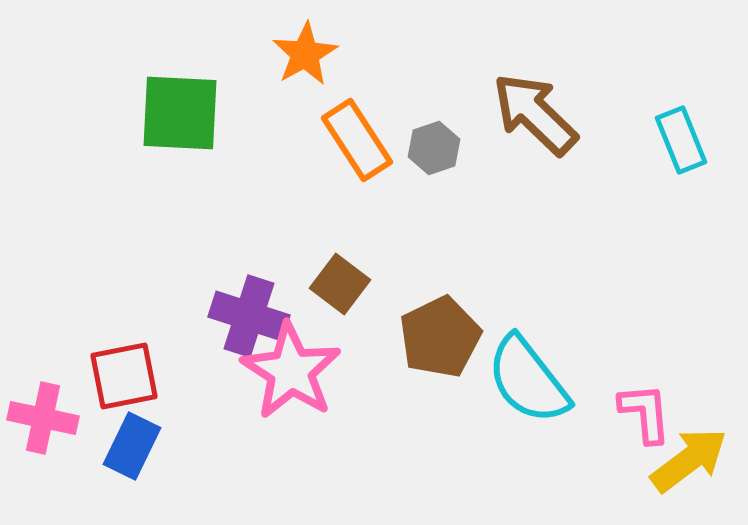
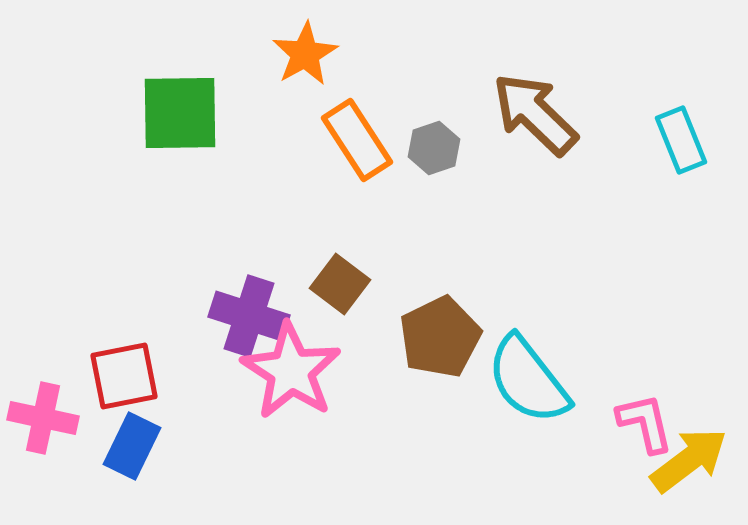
green square: rotated 4 degrees counterclockwise
pink L-shape: moved 10 px down; rotated 8 degrees counterclockwise
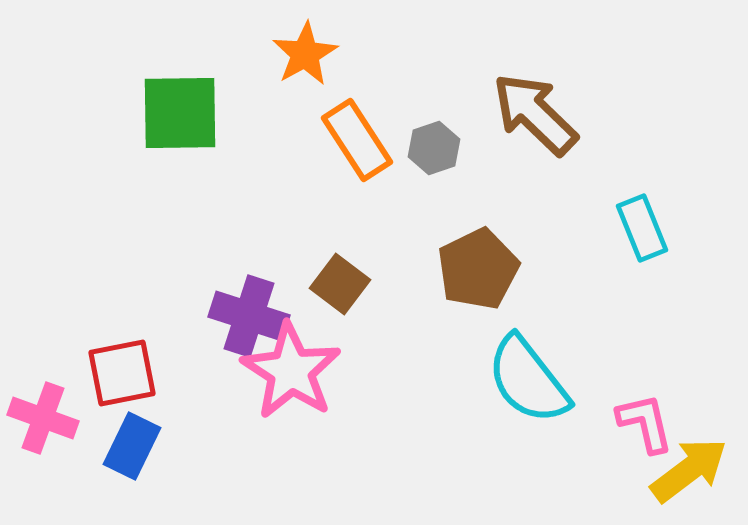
cyan rectangle: moved 39 px left, 88 px down
brown pentagon: moved 38 px right, 68 px up
red square: moved 2 px left, 3 px up
pink cross: rotated 8 degrees clockwise
yellow arrow: moved 10 px down
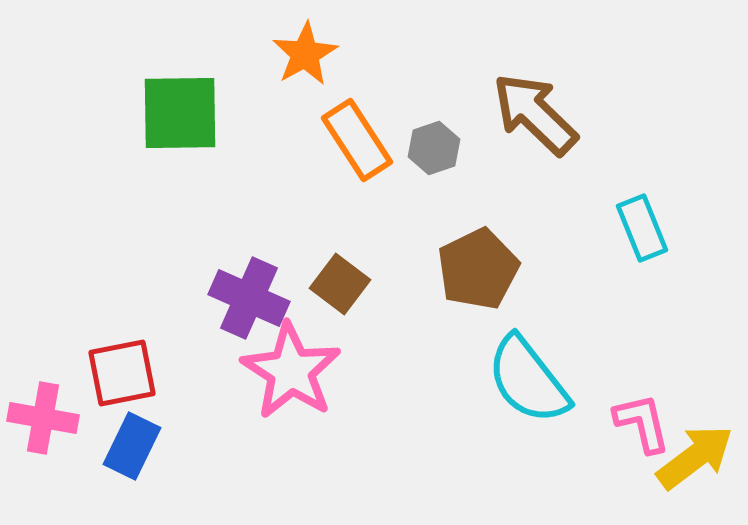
purple cross: moved 18 px up; rotated 6 degrees clockwise
pink cross: rotated 10 degrees counterclockwise
pink L-shape: moved 3 px left
yellow arrow: moved 6 px right, 13 px up
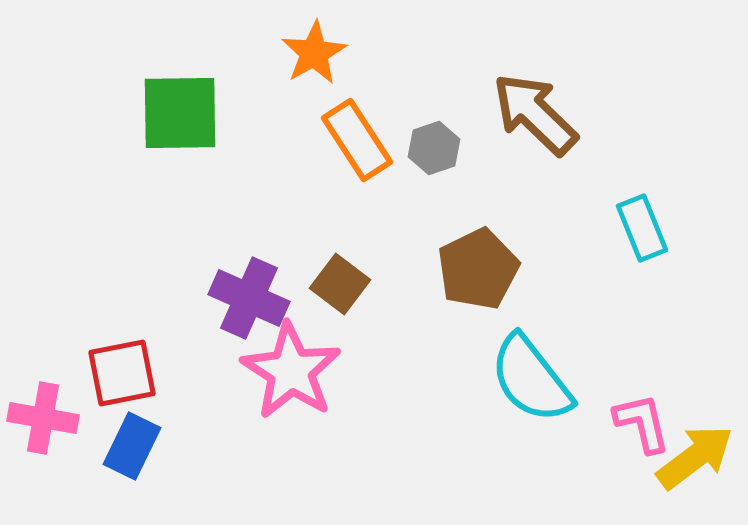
orange star: moved 9 px right, 1 px up
cyan semicircle: moved 3 px right, 1 px up
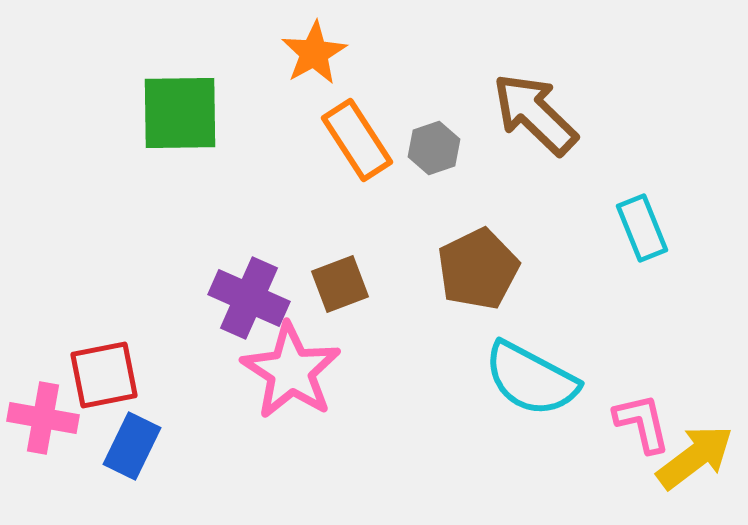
brown square: rotated 32 degrees clockwise
red square: moved 18 px left, 2 px down
cyan semicircle: rotated 24 degrees counterclockwise
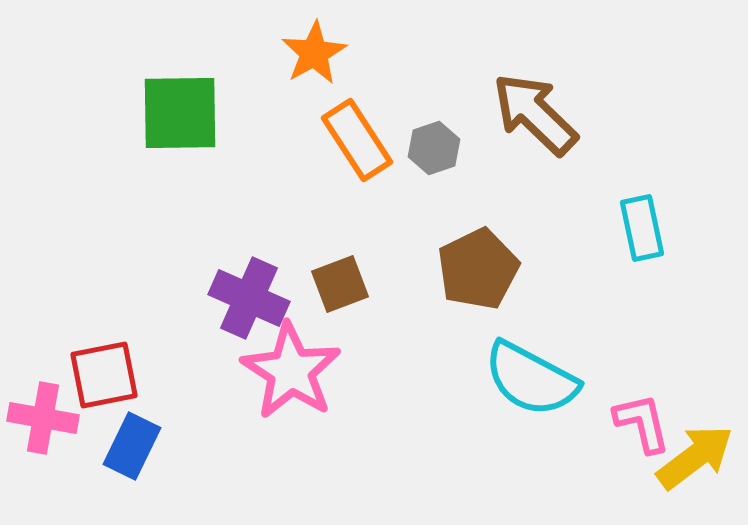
cyan rectangle: rotated 10 degrees clockwise
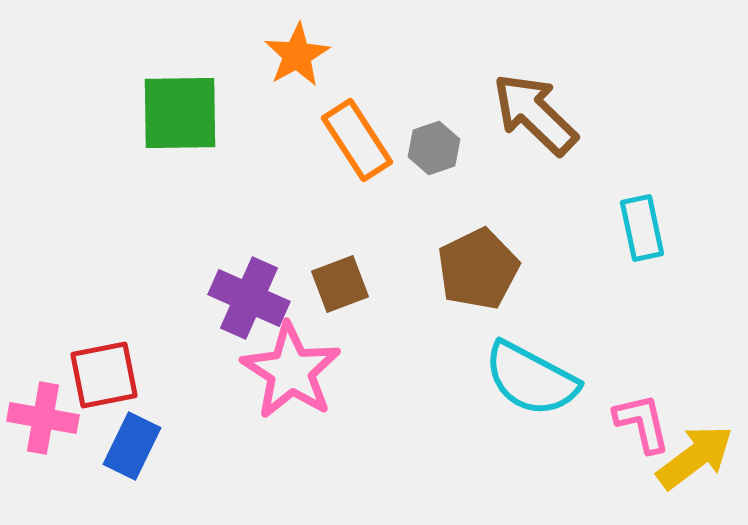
orange star: moved 17 px left, 2 px down
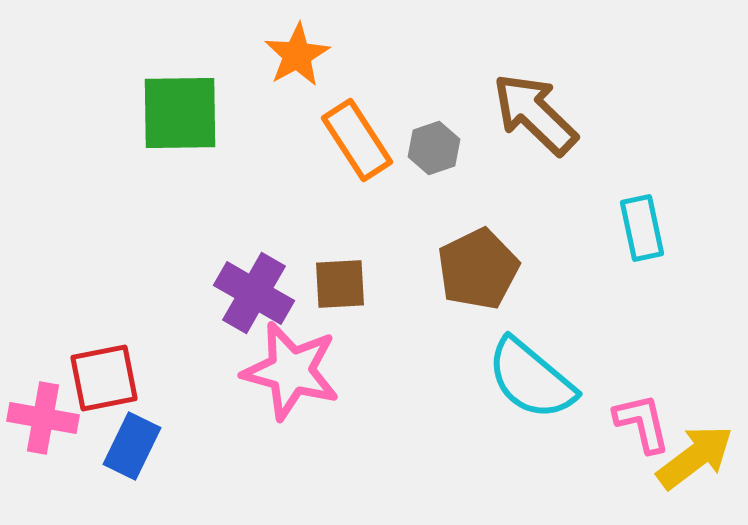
brown square: rotated 18 degrees clockwise
purple cross: moved 5 px right, 5 px up; rotated 6 degrees clockwise
pink star: rotated 18 degrees counterclockwise
red square: moved 3 px down
cyan semicircle: rotated 12 degrees clockwise
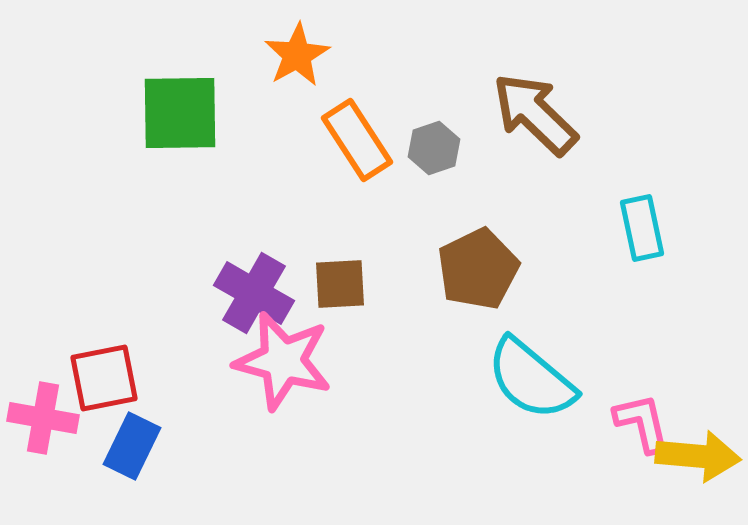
pink star: moved 8 px left, 10 px up
yellow arrow: moved 3 px right, 1 px up; rotated 42 degrees clockwise
